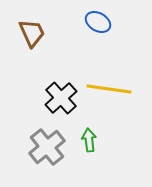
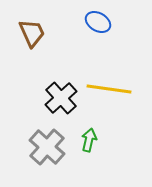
green arrow: rotated 20 degrees clockwise
gray cross: rotated 9 degrees counterclockwise
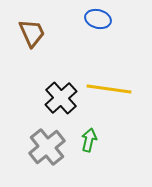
blue ellipse: moved 3 px up; rotated 15 degrees counterclockwise
gray cross: rotated 9 degrees clockwise
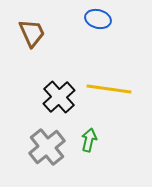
black cross: moved 2 px left, 1 px up
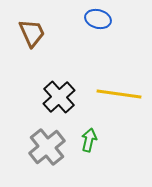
yellow line: moved 10 px right, 5 px down
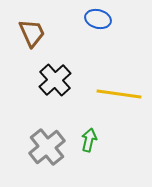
black cross: moved 4 px left, 17 px up
